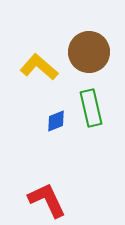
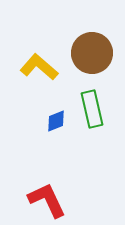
brown circle: moved 3 px right, 1 px down
green rectangle: moved 1 px right, 1 px down
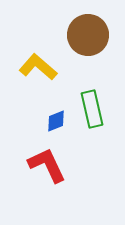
brown circle: moved 4 px left, 18 px up
yellow L-shape: moved 1 px left
red L-shape: moved 35 px up
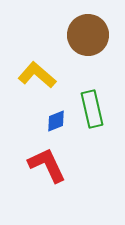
yellow L-shape: moved 1 px left, 8 px down
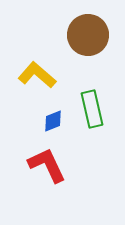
blue diamond: moved 3 px left
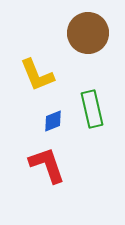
brown circle: moved 2 px up
yellow L-shape: rotated 153 degrees counterclockwise
red L-shape: rotated 6 degrees clockwise
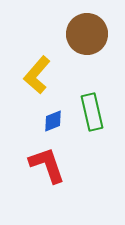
brown circle: moved 1 px left, 1 px down
yellow L-shape: rotated 63 degrees clockwise
green rectangle: moved 3 px down
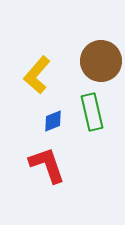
brown circle: moved 14 px right, 27 px down
